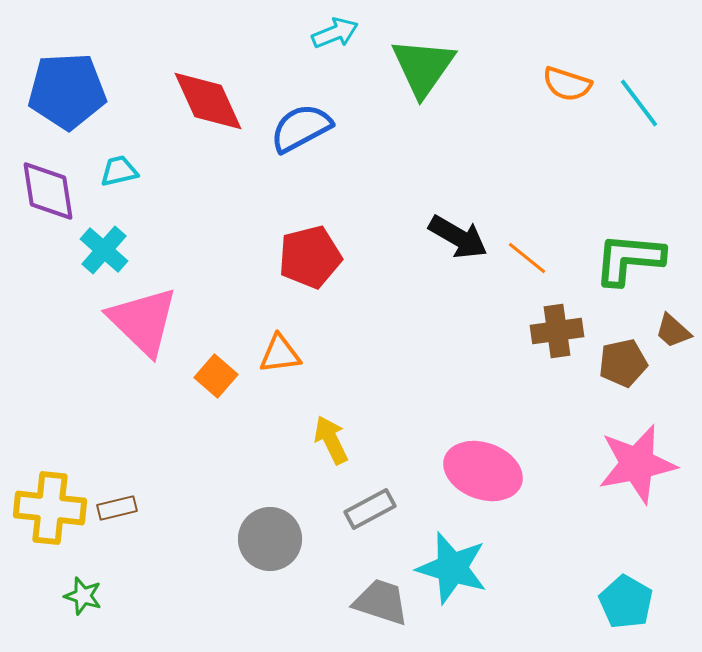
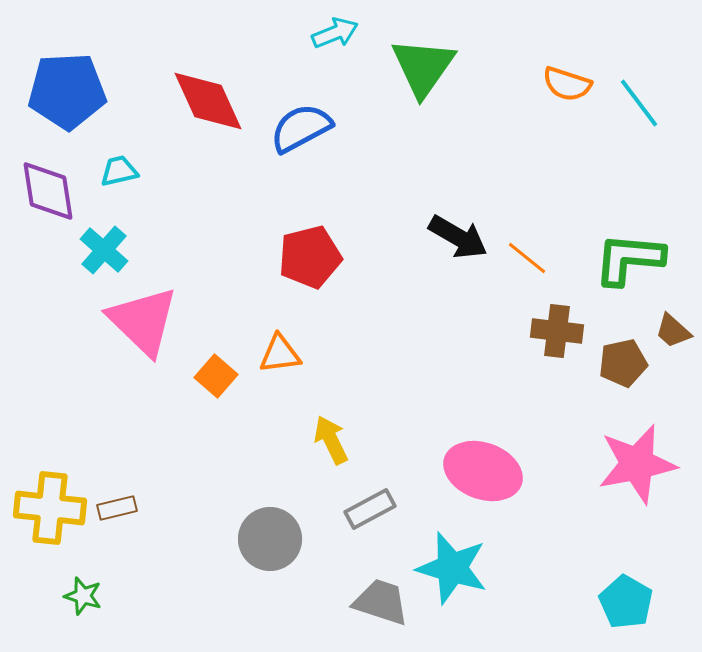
brown cross: rotated 15 degrees clockwise
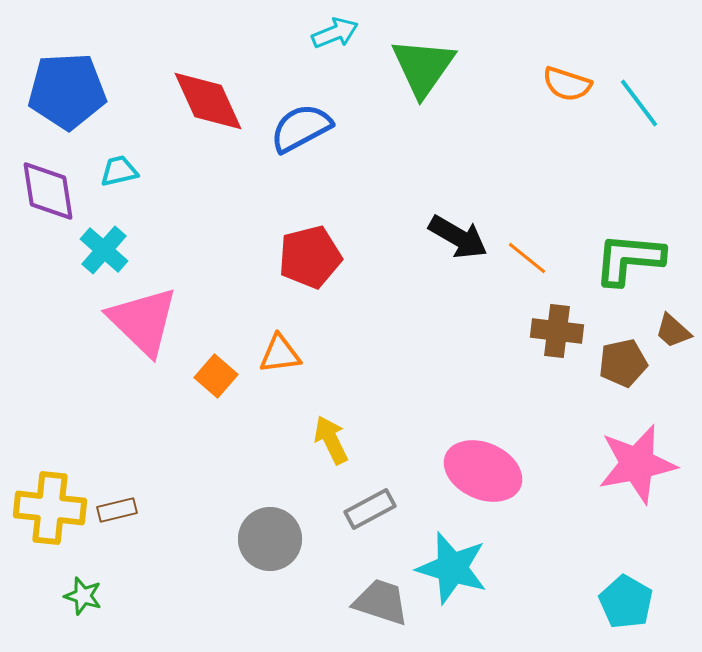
pink ellipse: rotated 4 degrees clockwise
brown rectangle: moved 2 px down
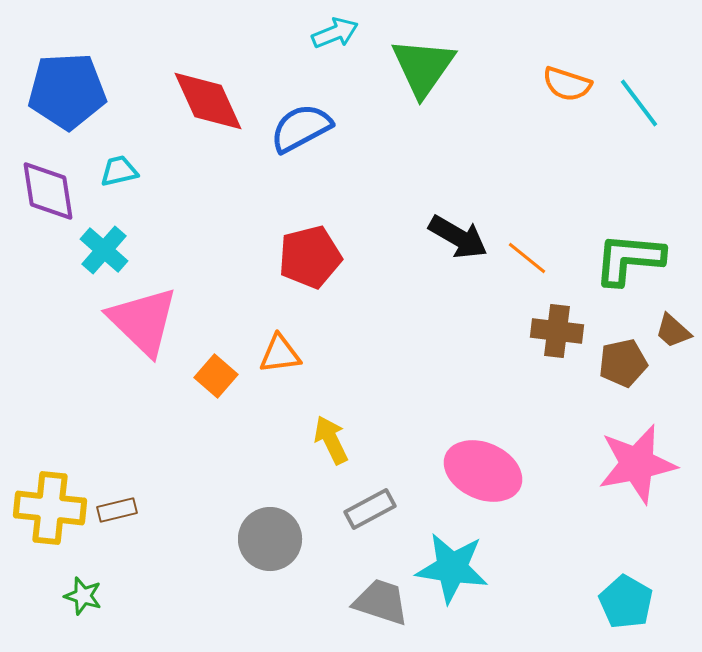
cyan star: rotated 8 degrees counterclockwise
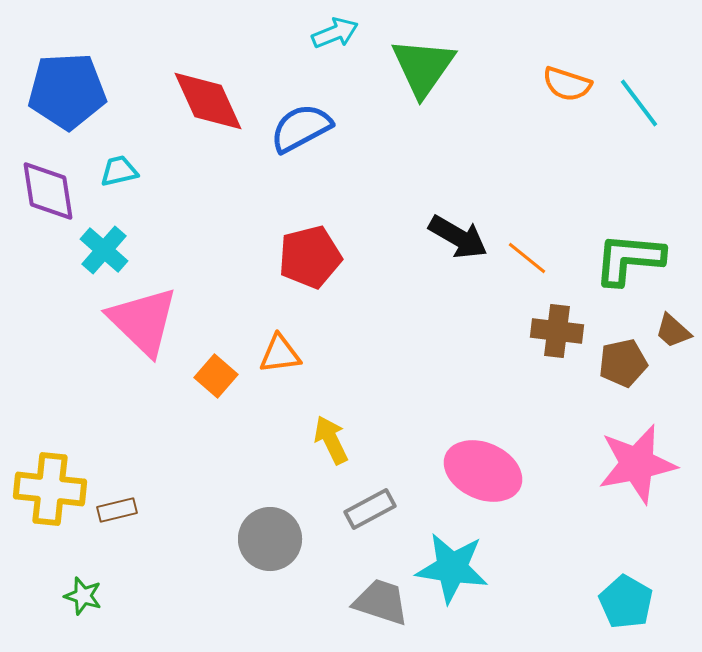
yellow cross: moved 19 px up
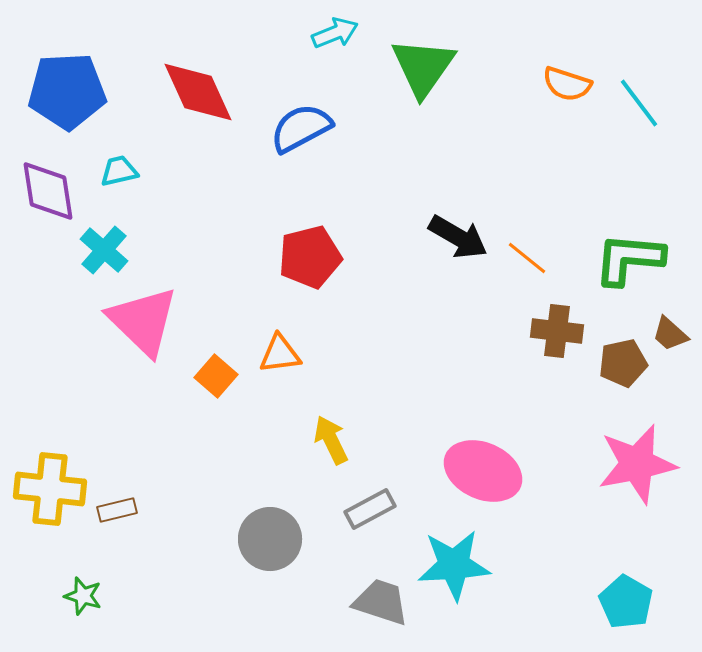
red diamond: moved 10 px left, 9 px up
brown trapezoid: moved 3 px left, 3 px down
cyan star: moved 2 px right, 3 px up; rotated 12 degrees counterclockwise
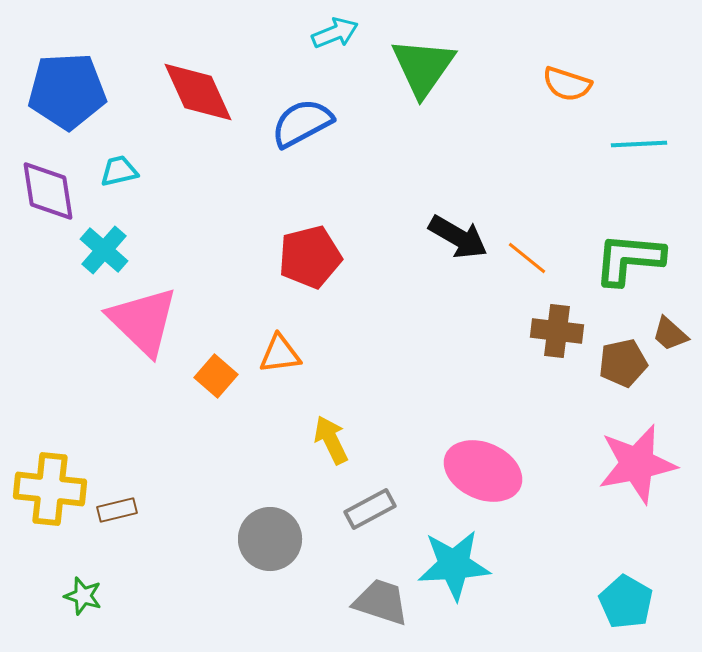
cyan line: moved 41 px down; rotated 56 degrees counterclockwise
blue semicircle: moved 1 px right, 5 px up
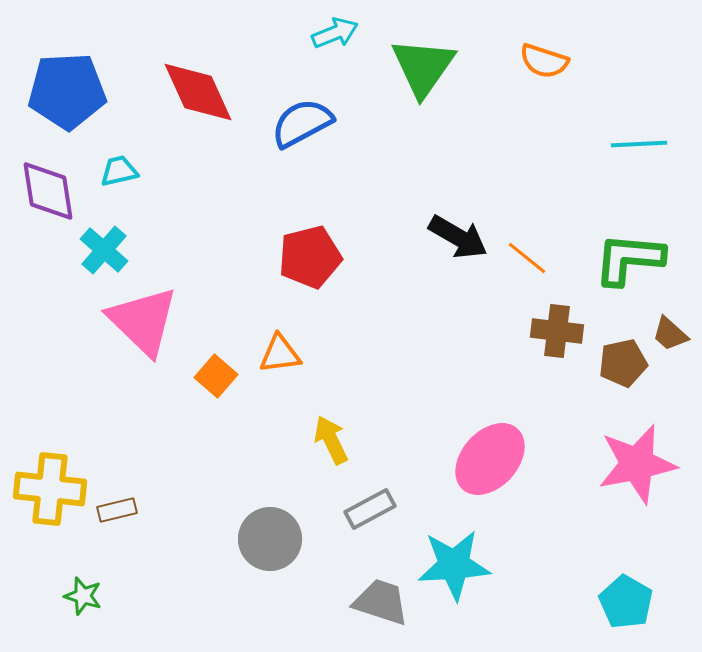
orange semicircle: moved 23 px left, 23 px up
pink ellipse: moved 7 px right, 12 px up; rotated 72 degrees counterclockwise
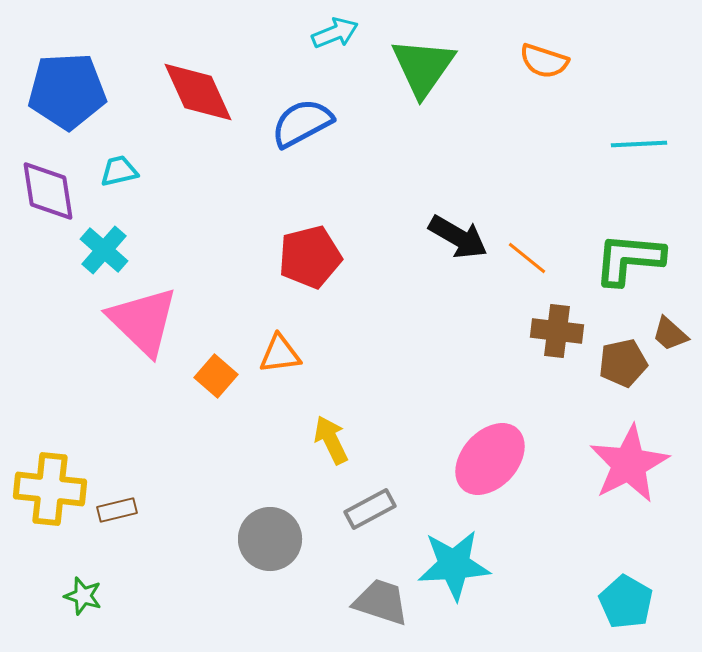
pink star: moved 8 px left; rotated 16 degrees counterclockwise
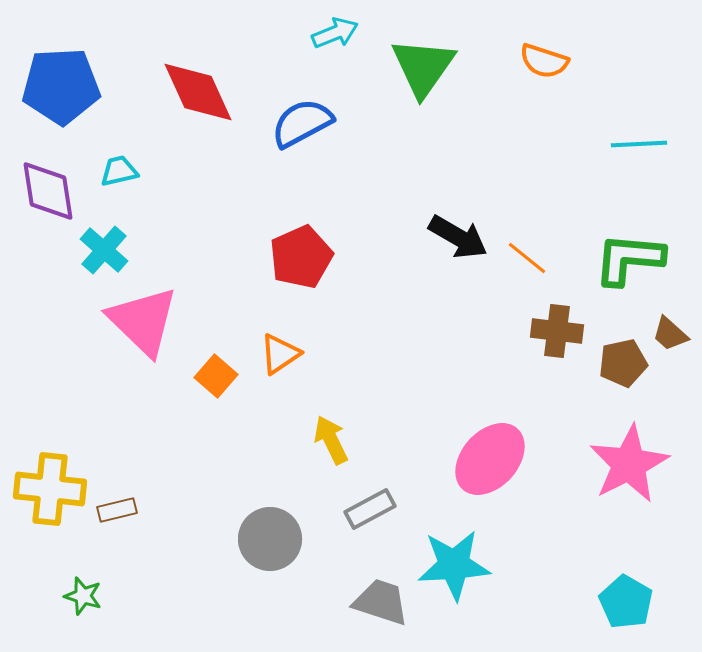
blue pentagon: moved 6 px left, 5 px up
red pentagon: moved 9 px left; rotated 10 degrees counterclockwise
orange triangle: rotated 27 degrees counterclockwise
